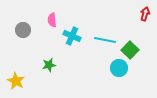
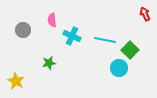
red arrow: rotated 40 degrees counterclockwise
green star: moved 2 px up
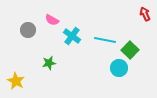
pink semicircle: rotated 56 degrees counterclockwise
gray circle: moved 5 px right
cyan cross: rotated 12 degrees clockwise
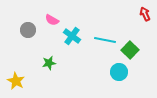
cyan circle: moved 4 px down
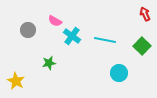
pink semicircle: moved 3 px right, 1 px down
green square: moved 12 px right, 4 px up
cyan circle: moved 1 px down
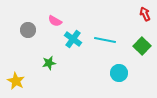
cyan cross: moved 1 px right, 3 px down
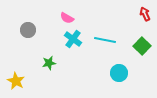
pink semicircle: moved 12 px right, 3 px up
